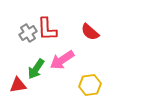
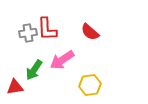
gray cross: rotated 24 degrees clockwise
green arrow: moved 2 px left, 1 px down
red triangle: moved 3 px left, 2 px down
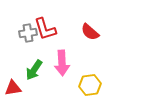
red L-shape: moved 2 px left; rotated 15 degrees counterclockwise
pink arrow: moved 3 px down; rotated 60 degrees counterclockwise
red triangle: moved 2 px left, 1 px down
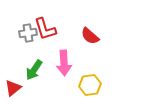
red semicircle: moved 4 px down
pink arrow: moved 2 px right
red triangle: rotated 30 degrees counterclockwise
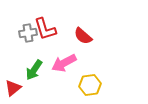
red semicircle: moved 7 px left
pink arrow: rotated 65 degrees clockwise
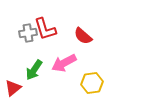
yellow hexagon: moved 2 px right, 2 px up
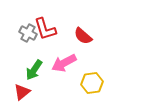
gray cross: rotated 36 degrees clockwise
red triangle: moved 9 px right, 4 px down
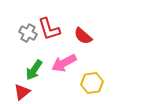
red L-shape: moved 4 px right
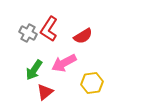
red L-shape: rotated 50 degrees clockwise
red semicircle: rotated 72 degrees counterclockwise
red triangle: moved 23 px right
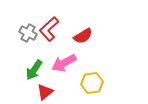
red L-shape: rotated 15 degrees clockwise
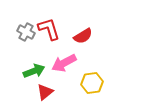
red L-shape: rotated 115 degrees clockwise
gray cross: moved 2 px left, 1 px up
green arrow: moved 1 px down; rotated 145 degrees counterclockwise
